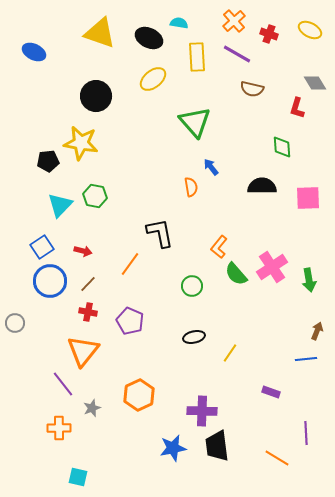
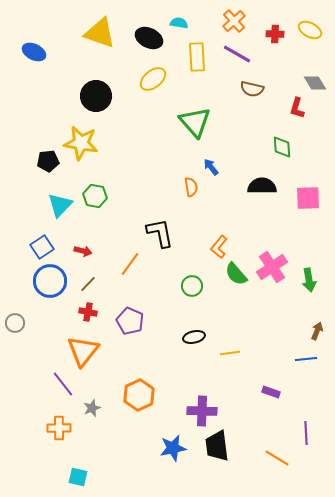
red cross at (269, 34): moved 6 px right; rotated 18 degrees counterclockwise
yellow line at (230, 353): rotated 48 degrees clockwise
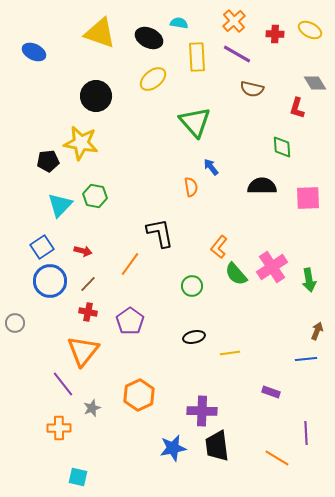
purple pentagon at (130, 321): rotated 12 degrees clockwise
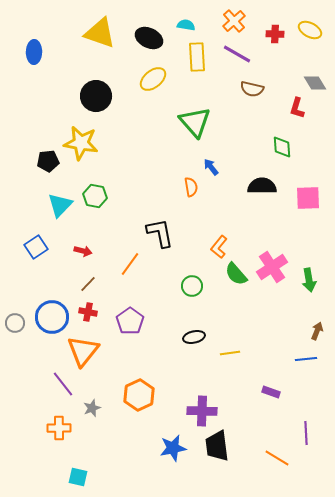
cyan semicircle at (179, 23): moved 7 px right, 2 px down
blue ellipse at (34, 52): rotated 65 degrees clockwise
blue square at (42, 247): moved 6 px left
blue circle at (50, 281): moved 2 px right, 36 px down
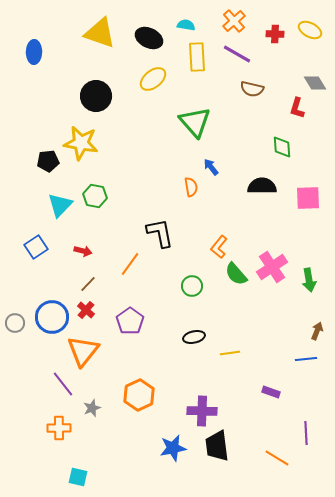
red cross at (88, 312): moved 2 px left, 2 px up; rotated 30 degrees clockwise
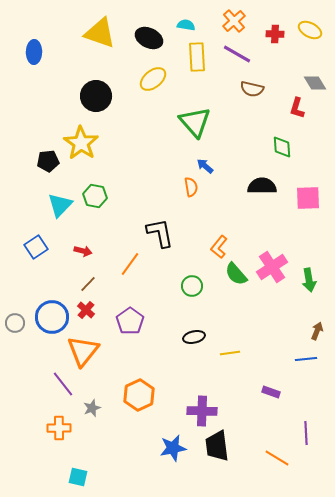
yellow star at (81, 143): rotated 24 degrees clockwise
blue arrow at (211, 167): moved 6 px left, 1 px up; rotated 12 degrees counterclockwise
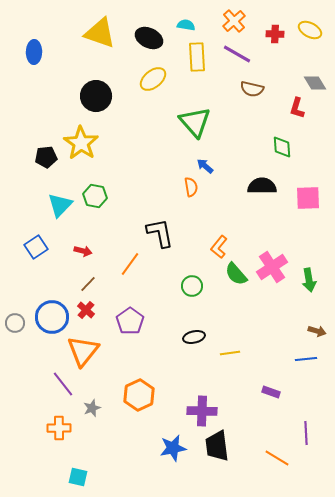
black pentagon at (48, 161): moved 2 px left, 4 px up
brown arrow at (317, 331): rotated 84 degrees clockwise
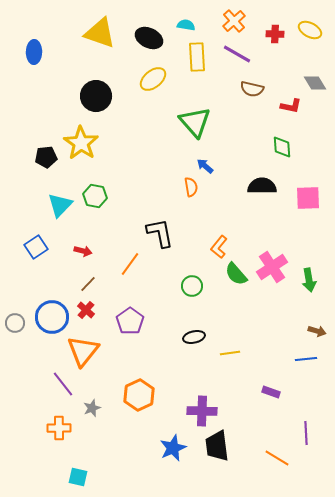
red L-shape at (297, 108): moved 6 px left, 2 px up; rotated 95 degrees counterclockwise
blue star at (173, 448): rotated 12 degrees counterclockwise
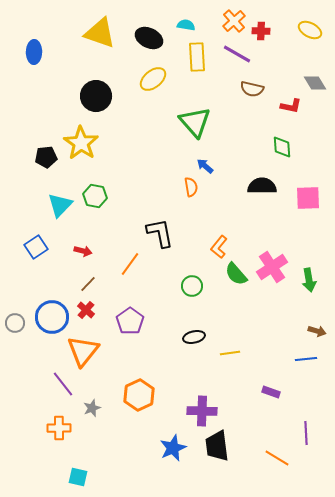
red cross at (275, 34): moved 14 px left, 3 px up
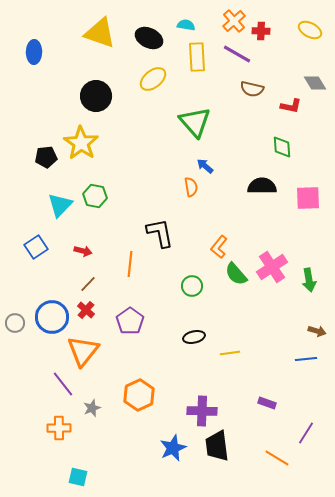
orange line at (130, 264): rotated 30 degrees counterclockwise
purple rectangle at (271, 392): moved 4 px left, 11 px down
purple line at (306, 433): rotated 35 degrees clockwise
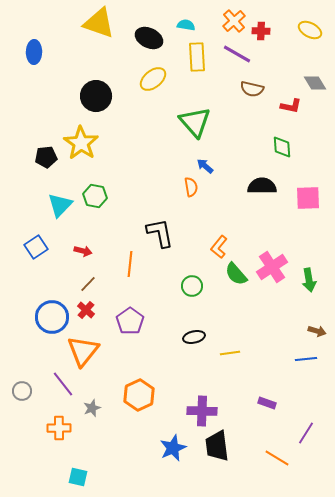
yellow triangle at (100, 33): moved 1 px left, 10 px up
gray circle at (15, 323): moved 7 px right, 68 px down
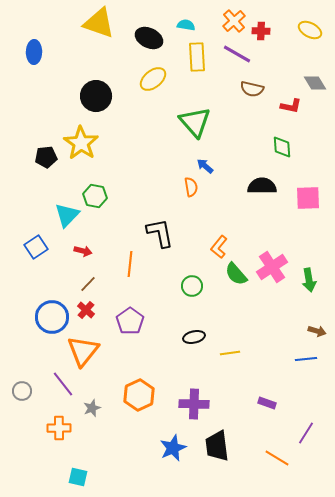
cyan triangle at (60, 205): moved 7 px right, 10 px down
purple cross at (202, 411): moved 8 px left, 7 px up
